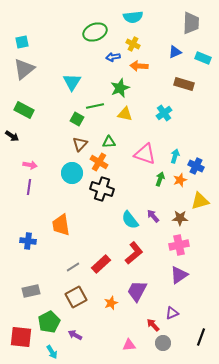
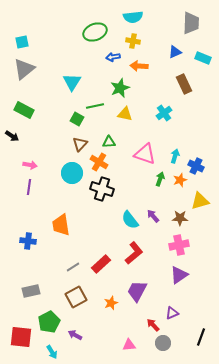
yellow cross at (133, 44): moved 3 px up; rotated 16 degrees counterclockwise
brown rectangle at (184, 84): rotated 48 degrees clockwise
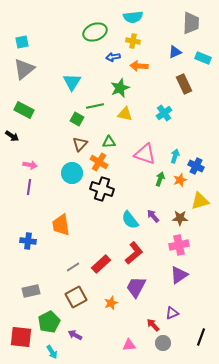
purple trapezoid at (137, 291): moved 1 px left, 4 px up
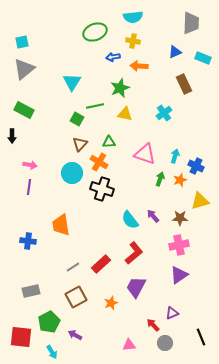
black arrow at (12, 136): rotated 56 degrees clockwise
black line at (201, 337): rotated 42 degrees counterclockwise
gray circle at (163, 343): moved 2 px right
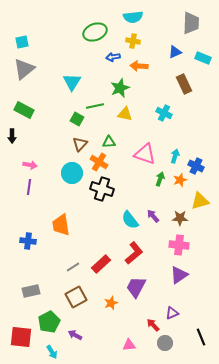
cyan cross at (164, 113): rotated 28 degrees counterclockwise
pink cross at (179, 245): rotated 18 degrees clockwise
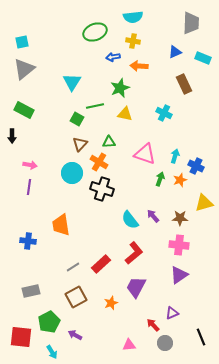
yellow triangle at (200, 201): moved 4 px right, 2 px down
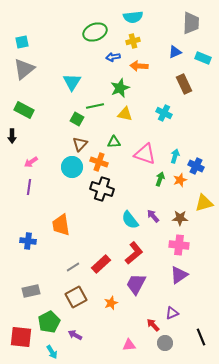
yellow cross at (133, 41): rotated 24 degrees counterclockwise
green triangle at (109, 142): moved 5 px right
orange cross at (99, 162): rotated 12 degrees counterclockwise
pink arrow at (30, 165): moved 1 px right, 3 px up; rotated 136 degrees clockwise
cyan circle at (72, 173): moved 6 px up
purple trapezoid at (136, 287): moved 3 px up
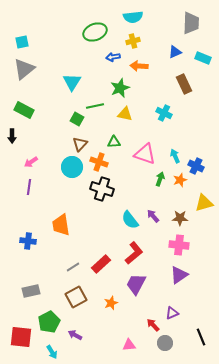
cyan arrow at (175, 156): rotated 40 degrees counterclockwise
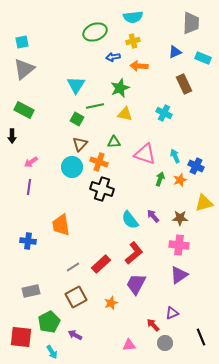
cyan triangle at (72, 82): moved 4 px right, 3 px down
